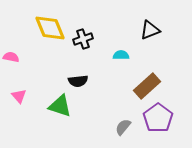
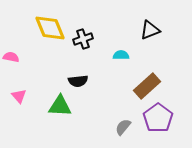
green triangle: rotated 15 degrees counterclockwise
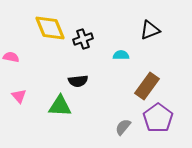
brown rectangle: rotated 12 degrees counterclockwise
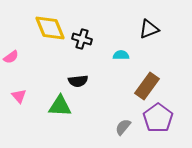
black triangle: moved 1 px left, 1 px up
black cross: moved 1 px left; rotated 36 degrees clockwise
pink semicircle: rotated 133 degrees clockwise
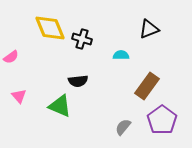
green triangle: rotated 20 degrees clockwise
purple pentagon: moved 4 px right, 2 px down
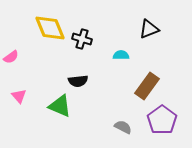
gray semicircle: rotated 78 degrees clockwise
